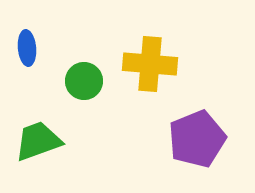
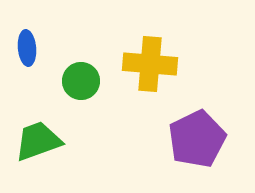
green circle: moved 3 px left
purple pentagon: rotated 4 degrees counterclockwise
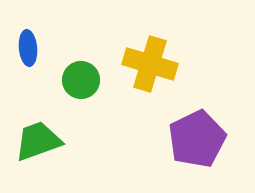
blue ellipse: moved 1 px right
yellow cross: rotated 12 degrees clockwise
green circle: moved 1 px up
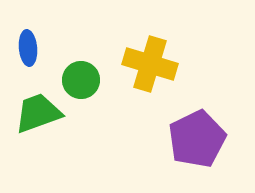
green trapezoid: moved 28 px up
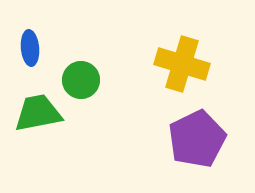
blue ellipse: moved 2 px right
yellow cross: moved 32 px right
green trapezoid: rotated 9 degrees clockwise
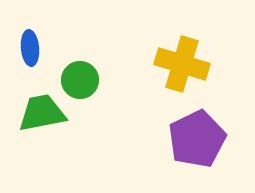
green circle: moved 1 px left
green trapezoid: moved 4 px right
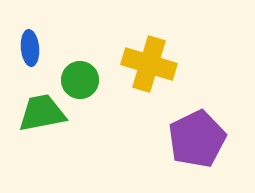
yellow cross: moved 33 px left
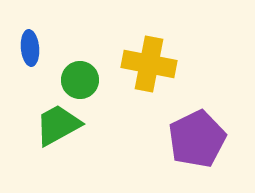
yellow cross: rotated 6 degrees counterclockwise
green trapezoid: moved 16 px right, 12 px down; rotated 18 degrees counterclockwise
